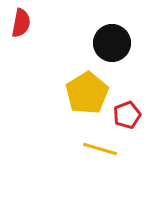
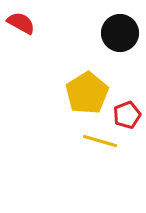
red semicircle: rotated 72 degrees counterclockwise
black circle: moved 8 px right, 10 px up
yellow line: moved 8 px up
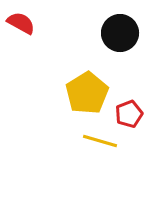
red pentagon: moved 2 px right, 1 px up
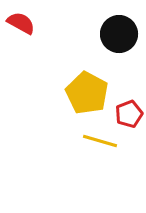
black circle: moved 1 px left, 1 px down
yellow pentagon: rotated 12 degrees counterclockwise
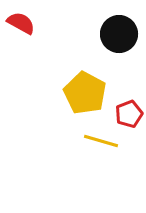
yellow pentagon: moved 2 px left
yellow line: moved 1 px right
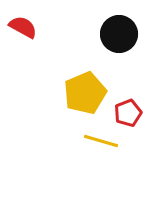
red semicircle: moved 2 px right, 4 px down
yellow pentagon: rotated 21 degrees clockwise
red pentagon: moved 1 px left, 1 px up
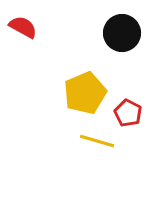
black circle: moved 3 px right, 1 px up
red pentagon: rotated 24 degrees counterclockwise
yellow line: moved 4 px left
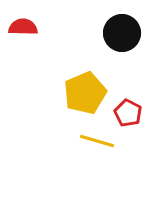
red semicircle: rotated 28 degrees counterclockwise
